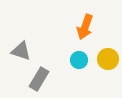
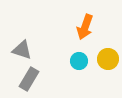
gray triangle: moved 1 px right, 1 px up
cyan circle: moved 1 px down
gray rectangle: moved 10 px left
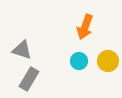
yellow circle: moved 2 px down
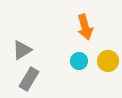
orange arrow: rotated 35 degrees counterclockwise
gray triangle: rotated 50 degrees counterclockwise
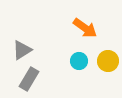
orange arrow: moved 1 px down; rotated 40 degrees counterclockwise
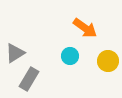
gray triangle: moved 7 px left, 3 px down
cyan circle: moved 9 px left, 5 px up
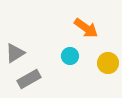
orange arrow: moved 1 px right
yellow circle: moved 2 px down
gray rectangle: rotated 30 degrees clockwise
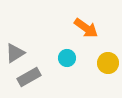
cyan circle: moved 3 px left, 2 px down
gray rectangle: moved 2 px up
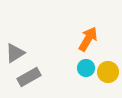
orange arrow: moved 2 px right, 11 px down; rotated 95 degrees counterclockwise
cyan circle: moved 19 px right, 10 px down
yellow circle: moved 9 px down
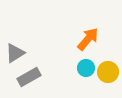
orange arrow: rotated 10 degrees clockwise
